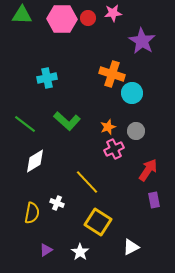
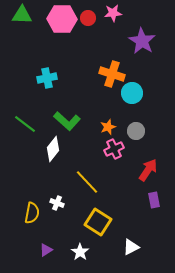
white diamond: moved 18 px right, 12 px up; rotated 20 degrees counterclockwise
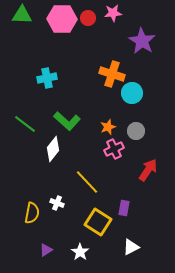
purple rectangle: moved 30 px left, 8 px down; rotated 21 degrees clockwise
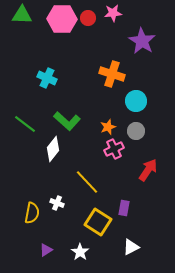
cyan cross: rotated 36 degrees clockwise
cyan circle: moved 4 px right, 8 px down
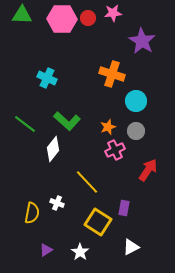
pink cross: moved 1 px right, 1 px down
